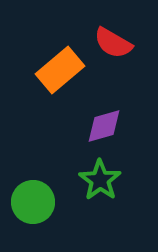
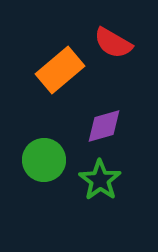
green circle: moved 11 px right, 42 px up
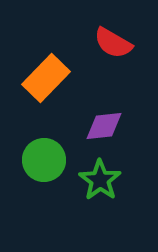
orange rectangle: moved 14 px left, 8 px down; rotated 6 degrees counterclockwise
purple diamond: rotated 9 degrees clockwise
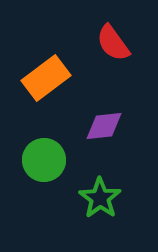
red semicircle: rotated 24 degrees clockwise
orange rectangle: rotated 9 degrees clockwise
green star: moved 18 px down
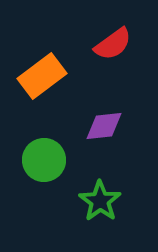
red semicircle: moved 1 px down; rotated 90 degrees counterclockwise
orange rectangle: moved 4 px left, 2 px up
green star: moved 3 px down
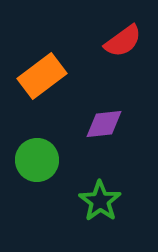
red semicircle: moved 10 px right, 3 px up
purple diamond: moved 2 px up
green circle: moved 7 px left
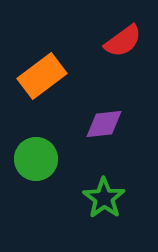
green circle: moved 1 px left, 1 px up
green star: moved 4 px right, 3 px up
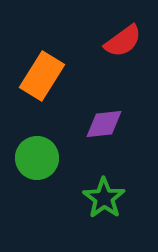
orange rectangle: rotated 21 degrees counterclockwise
green circle: moved 1 px right, 1 px up
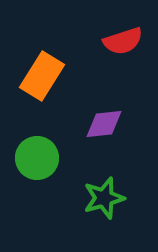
red semicircle: rotated 18 degrees clockwise
green star: rotated 21 degrees clockwise
